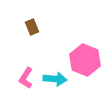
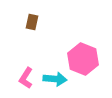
brown rectangle: moved 5 px up; rotated 35 degrees clockwise
pink hexagon: moved 2 px left, 1 px up
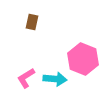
pink L-shape: rotated 25 degrees clockwise
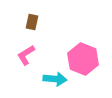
pink L-shape: moved 23 px up
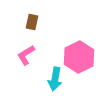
pink hexagon: moved 4 px left, 2 px up; rotated 12 degrees clockwise
cyan arrow: rotated 95 degrees clockwise
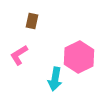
brown rectangle: moved 1 px up
pink L-shape: moved 7 px left
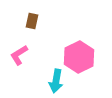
cyan arrow: moved 1 px right, 2 px down
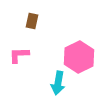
pink L-shape: rotated 30 degrees clockwise
cyan arrow: moved 2 px right, 2 px down
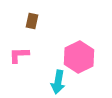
cyan arrow: moved 1 px up
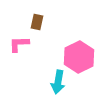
brown rectangle: moved 5 px right, 1 px down
pink L-shape: moved 11 px up
